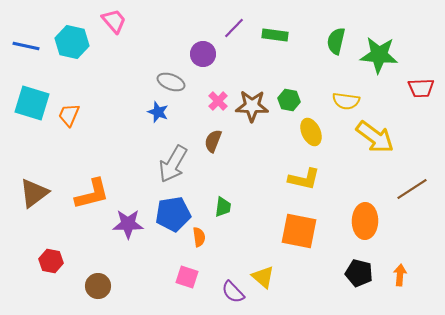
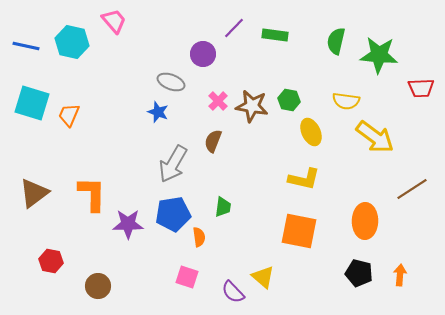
brown star: rotated 8 degrees clockwise
orange L-shape: rotated 75 degrees counterclockwise
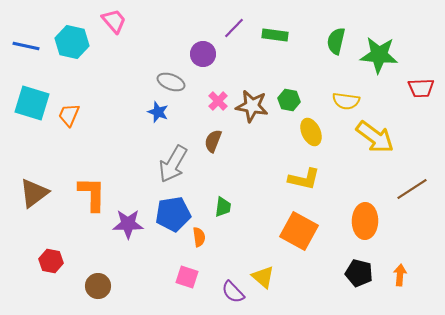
orange square: rotated 18 degrees clockwise
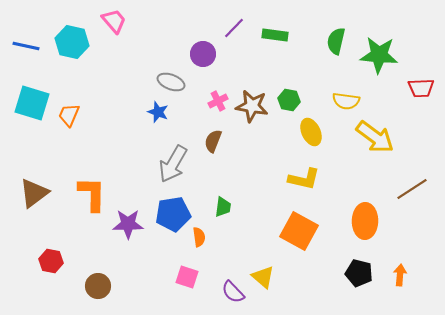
pink cross: rotated 18 degrees clockwise
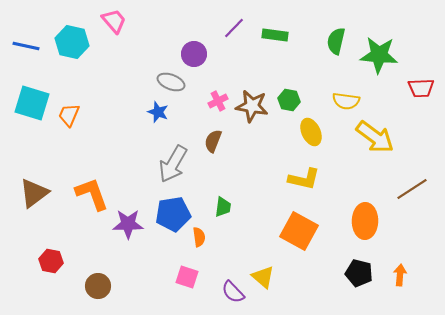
purple circle: moved 9 px left
orange L-shape: rotated 21 degrees counterclockwise
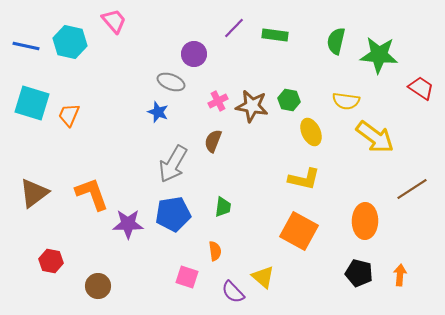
cyan hexagon: moved 2 px left
red trapezoid: rotated 144 degrees counterclockwise
orange semicircle: moved 16 px right, 14 px down
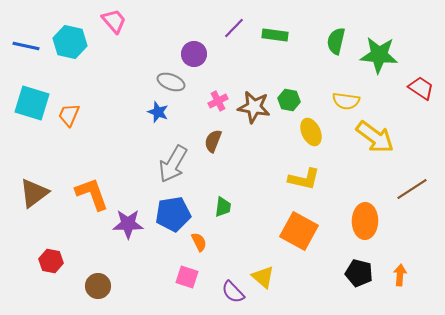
brown star: moved 2 px right, 1 px down
orange semicircle: moved 16 px left, 9 px up; rotated 18 degrees counterclockwise
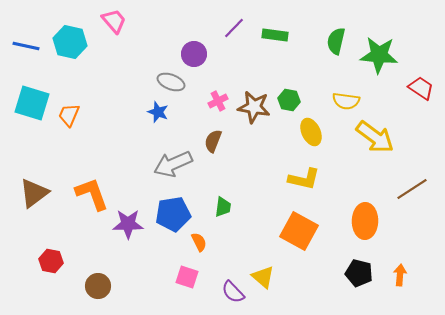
gray arrow: rotated 36 degrees clockwise
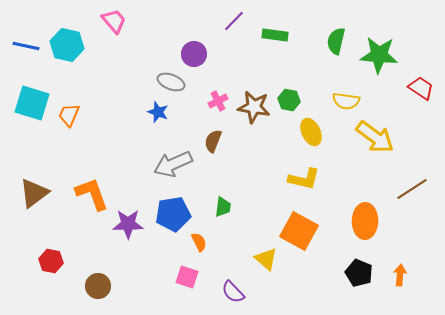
purple line: moved 7 px up
cyan hexagon: moved 3 px left, 3 px down
black pentagon: rotated 8 degrees clockwise
yellow triangle: moved 3 px right, 18 px up
